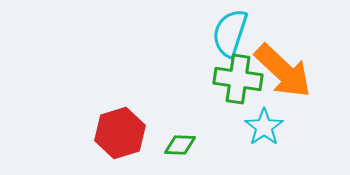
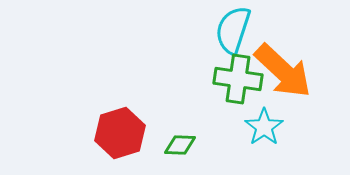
cyan semicircle: moved 3 px right, 3 px up
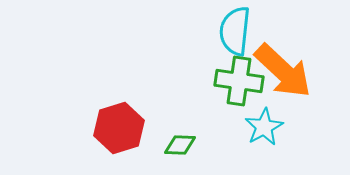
cyan semicircle: moved 2 px right, 1 px down; rotated 12 degrees counterclockwise
green cross: moved 1 px right, 2 px down
cyan star: rotated 6 degrees clockwise
red hexagon: moved 1 px left, 5 px up
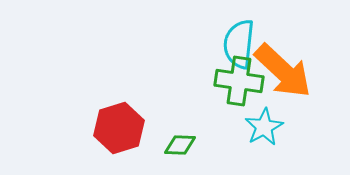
cyan semicircle: moved 4 px right, 13 px down
